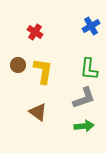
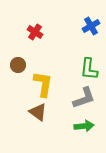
yellow L-shape: moved 13 px down
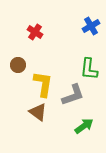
gray L-shape: moved 11 px left, 3 px up
green arrow: rotated 30 degrees counterclockwise
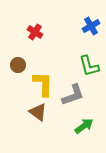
green L-shape: moved 3 px up; rotated 20 degrees counterclockwise
yellow L-shape: rotated 8 degrees counterclockwise
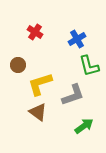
blue cross: moved 14 px left, 13 px down
yellow L-shape: moved 3 px left; rotated 108 degrees counterclockwise
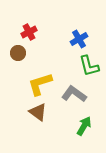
red cross: moved 6 px left; rotated 28 degrees clockwise
blue cross: moved 2 px right
brown circle: moved 12 px up
gray L-shape: moved 1 px right, 1 px up; rotated 125 degrees counterclockwise
green arrow: rotated 24 degrees counterclockwise
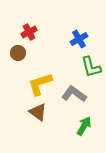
green L-shape: moved 2 px right, 1 px down
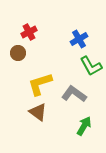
green L-shape: moved 1 px up; rotated 15 degrees counterclockwise
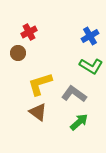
blue cross: moved 11 px right, 3 px up
green L-shape: rotated 30 degrees counterclockwise
green arrow: moved 5 px left, 4 px up; rotated 18 degrees clockwise
